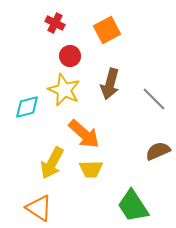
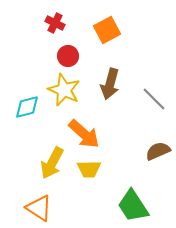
red circle: moved 2 px left
yellow trapezoid: moved 2 px left
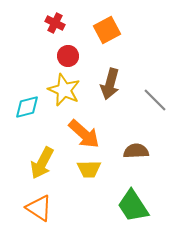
gray line: moved 1 px right, 1 px down
brown semicircle: moved 22 px left; rotated 20 degrees clockwise
yellow arrow: moved 10 px left
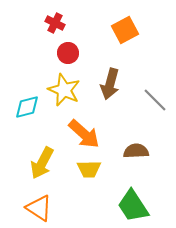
orange square: moved 18 px right
red circle: moved 3 px up
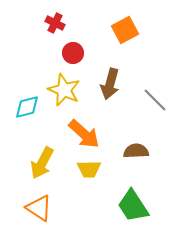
red circle: moved 5 px right
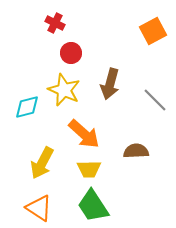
orange square: moved 28 px right, 1 px down
red circle: moved 2 px left
green trapezoid: moved 40 px left
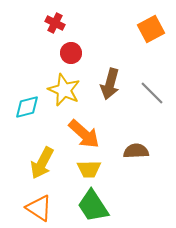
orange square: moved 2 px left, 2 px up
gray line: moved 3 px left, 7 px up
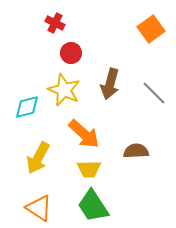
orange square: rotated 8 degrees counterclockwise
gray line: moved 2 px right
yellow arrow: moved 4 px left, 5 px up
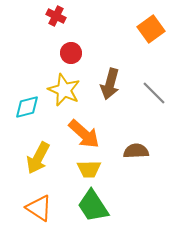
red cross: moved 1 px right, 7 px up
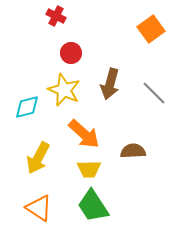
brown semicircle: moved 3 px left
